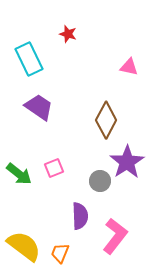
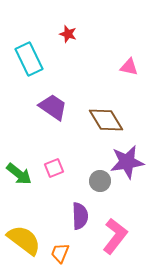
purple trapezoid: moved 14 px right
brown diamond: rotated 60 degrees counterclockwise
purple star: rotated 24 degrees clockwise
yellow semicircle: moved 6 px up
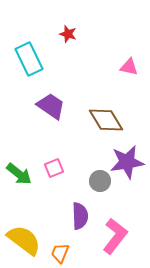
purple trapezoid: moved 2 px left, 1 px up
